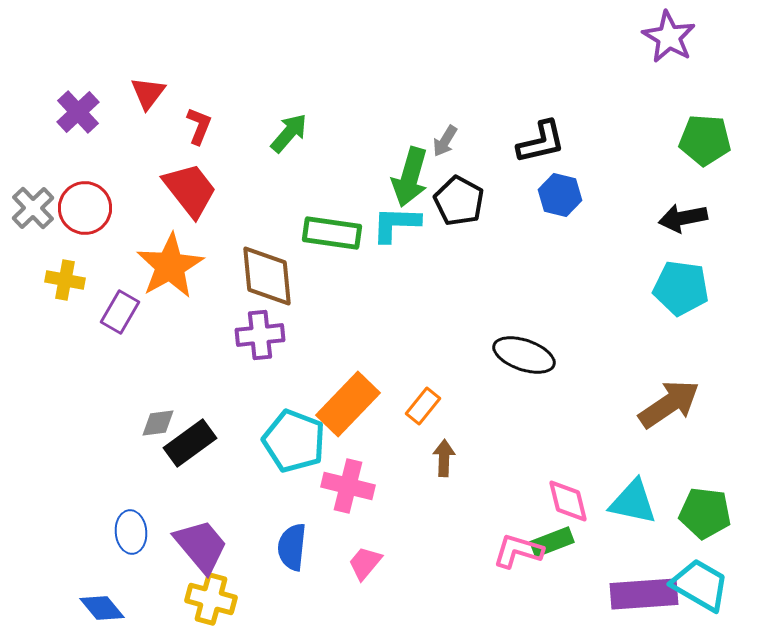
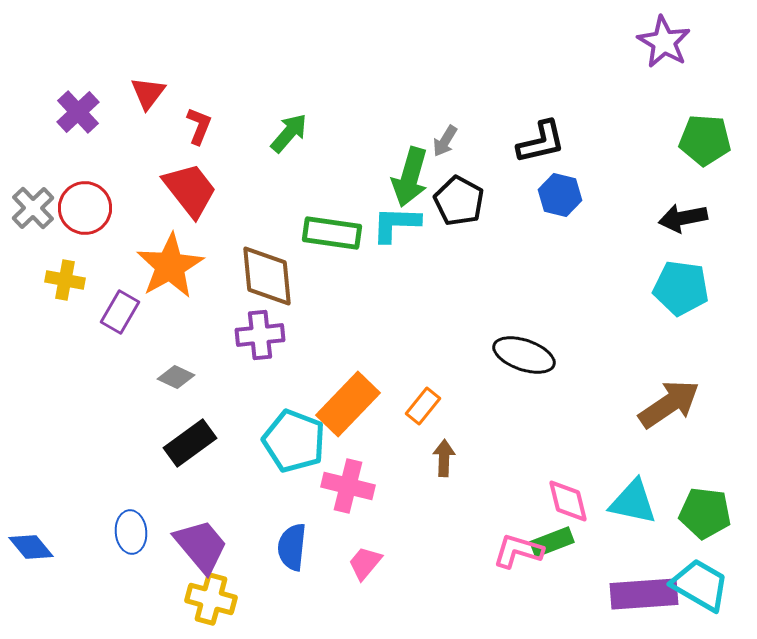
purple star at (669, 37): moved 5 px left, 5 px down
gray diamond at (158, 423): moved 18 px right, 46 px up; rotated 33 degrees clockwise
blue diamond at (102, 608): moved 71 px left, 61 px up
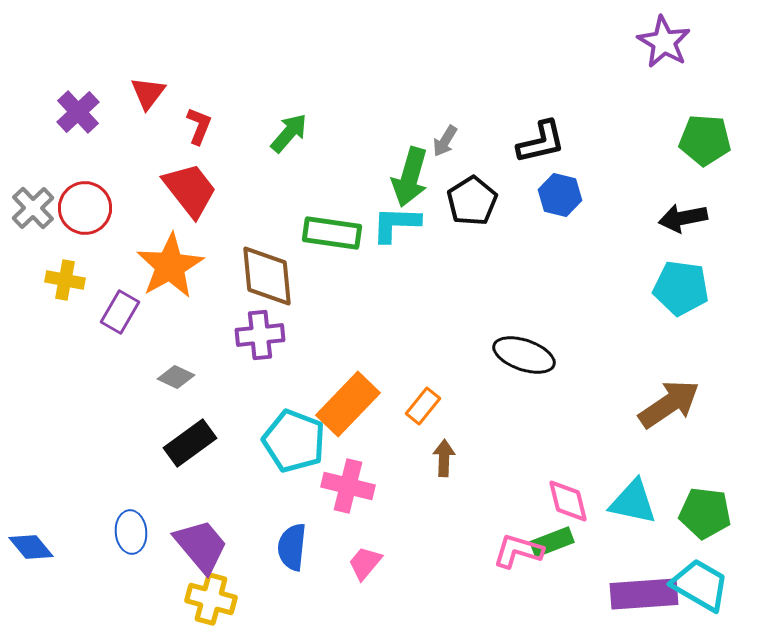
black pentagon at (459, 201): moved 13 px right; rotated 12 degrees clockwise
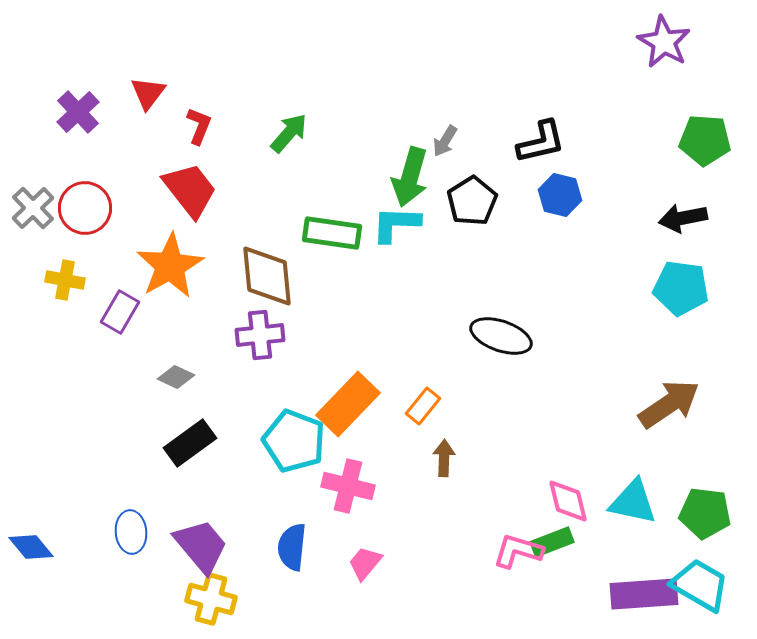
black ellipse at (524, 355): moved 23 px left, 19 px up
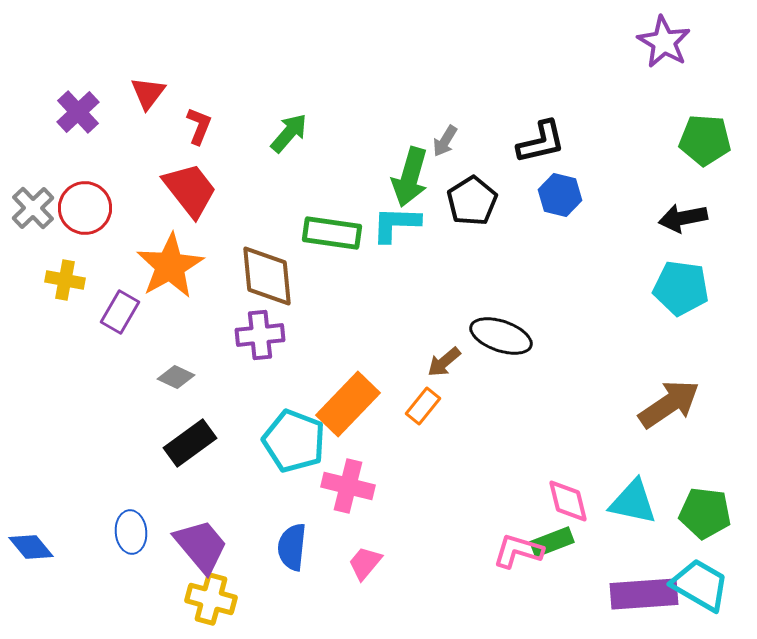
brown arrow at (444, 458): moved 96 px up; rotated 132 degrees counterclockwise
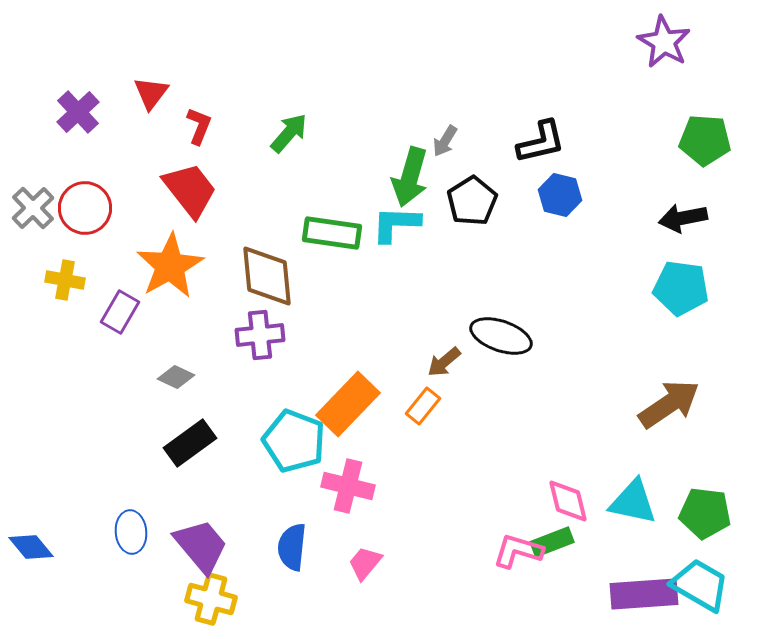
red triangle at (148, 93): moved 3 px right
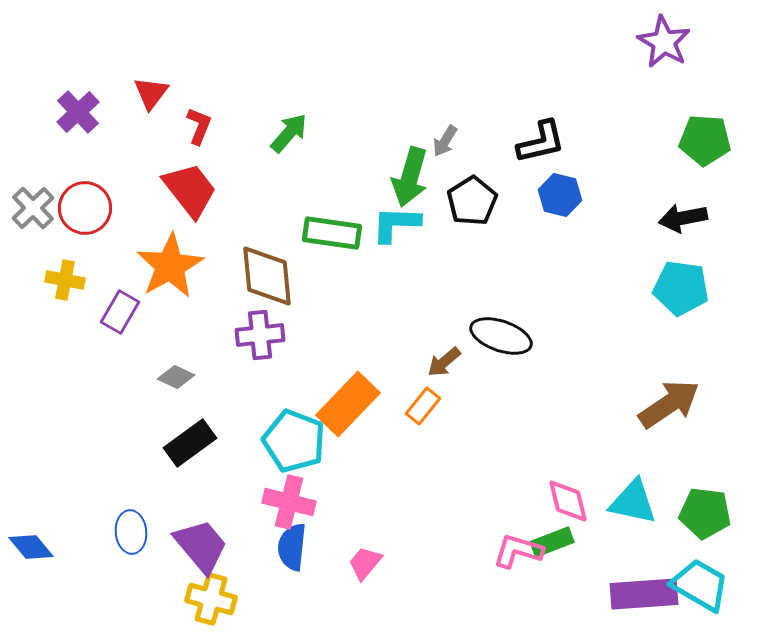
pink cross at (348, 486): moved 59 px left, 16 px down
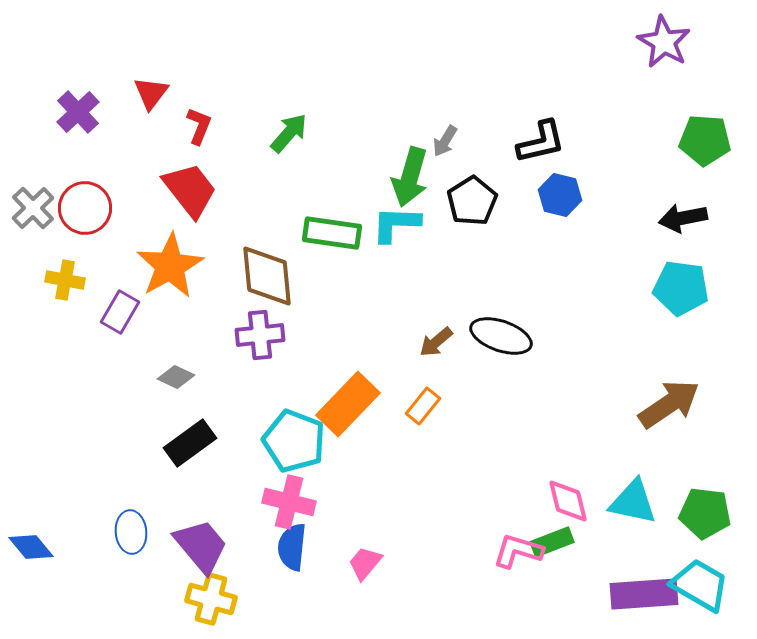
brown arrow at (444, 362): moved 8 px left, 20 px up
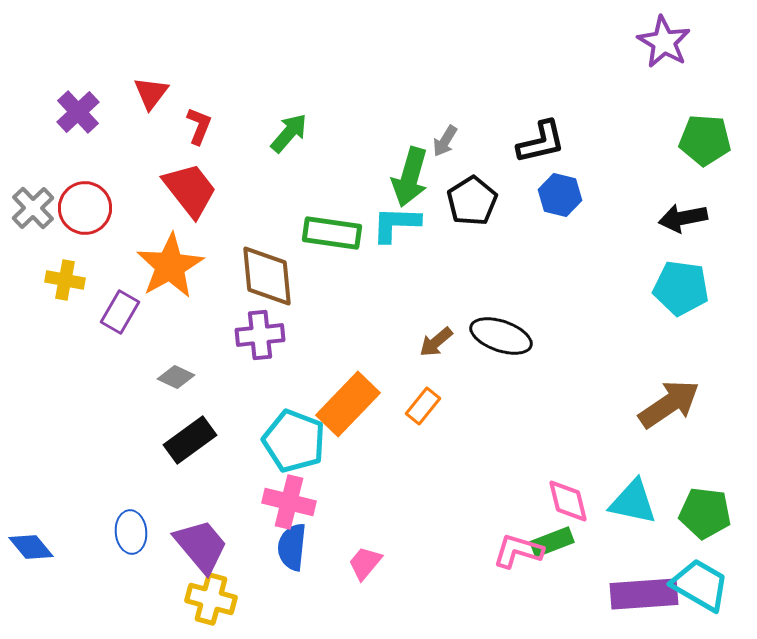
black rectangle at (190, 443): moved 3 px up
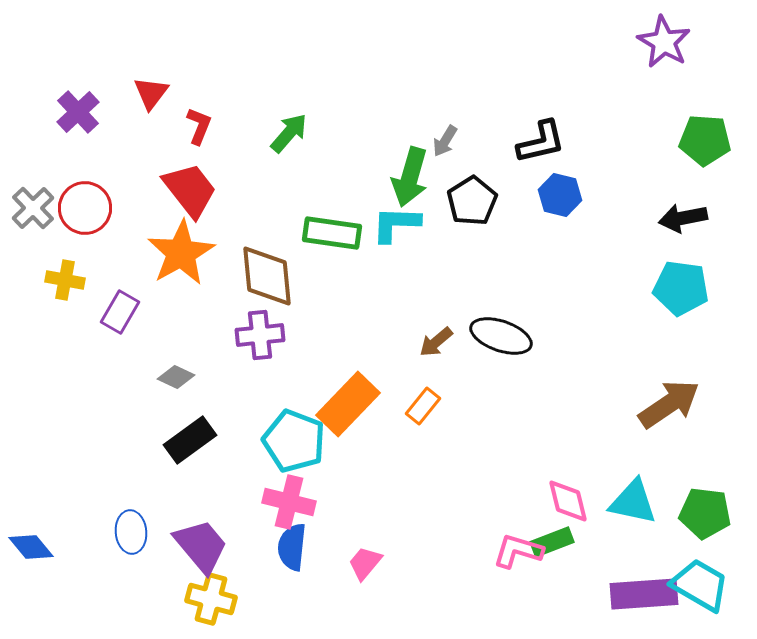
orange star at (170, 266): moved 11 px right, 13 px up
